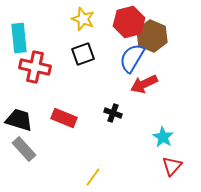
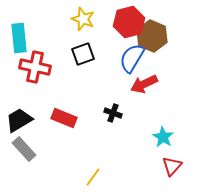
black trapezoid: rotated 48 degrees counterclockwise
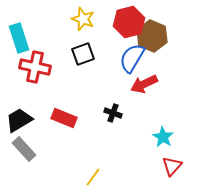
cyan rectangle: rotated 12 degrees counterclockwise
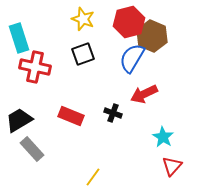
red arrow: moved 10 px down
red rectangle: moved 7 px right, 2 px up
gray rectangle: moved 8 px right
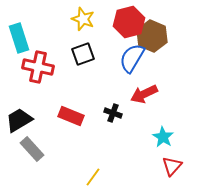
red cross: moved 3 px right
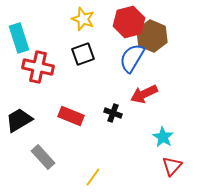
gray rectangle: moved 11 px right, 8 px down
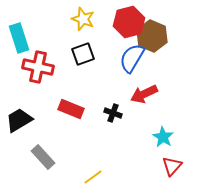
red rectangle: moved 7 px up
yellow line: rotated 18 degrees clockwise
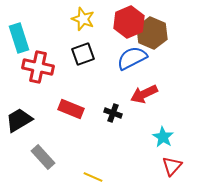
red hexagon: rotated 8 degrees counterclockwise
brown hexagon: moved 3 px up
blue semicircle: rotated 32 degrees clockwise
yellow line: rotated 60 degrees clockwise
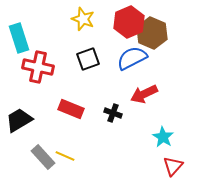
black square: moved 5 px right, 5 px down
red triangle: moved 1 px right
yellow line: moved 28 px left, 21 px up
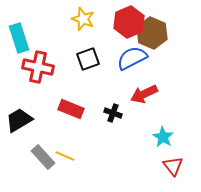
red triangle: rotated 20 degrees counterclockwise
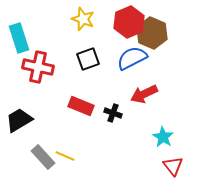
red rectangle: moved 10 px right, 3 px up
